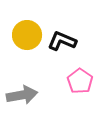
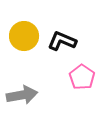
yellow circle: moved 3 px left, 1 px down
pink pentagon: moved 2 px right, 4 px up
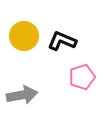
pink pentagon: rotated 20 degrees clockwise
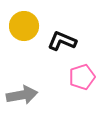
yellow circle: moved 10 px up
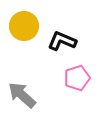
pink pentagon: moved 5 px left, 1 px down
gray arrow: rotated 128 degrees counterclockwise
